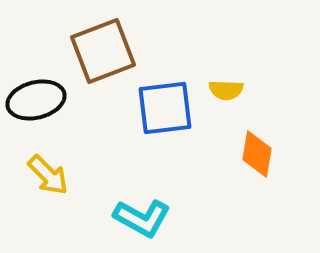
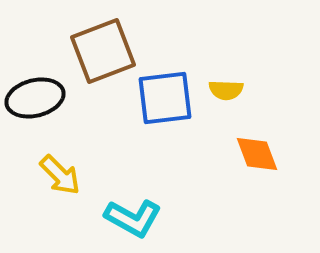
black ellipse: moved 1 px left, 2 px up
blue square: moved 10 px up
orange diamond: rotated 30 degrees counterclockwise
yellow arrow: moved 12 px right
cyan L-shape: moved 9 px left
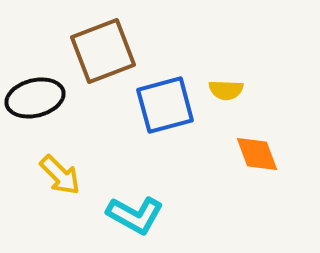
blue square: moved 7 px down; rotated 8 degrees counterclockwise
cyan L-shape: moved 2 px right, 3 px up
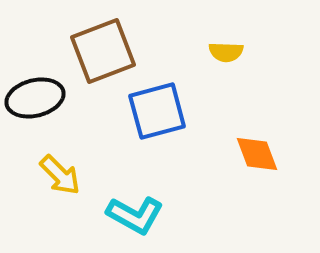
yellow semicircle: moved 38 px up
blue square: moved 8 px left, 6 px down
